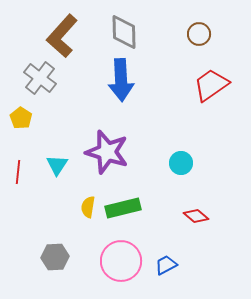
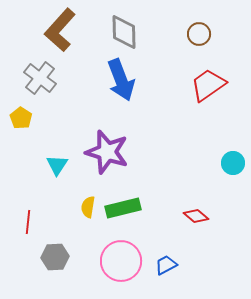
brown L-shape: moved 2 px left, 6 px up
blue arrow: rotated 18 degrees counterclockwise
red trapezoid: moved 3 px left
cyan circle: moved 52 px right
red line: moved 10 px right, 50 px down
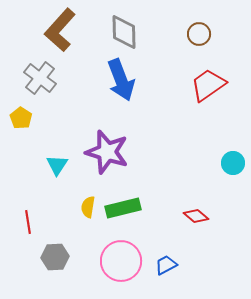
red line: rotated 15 degrees counterclockwise
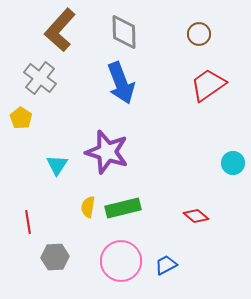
blue arrow: moved 3 px down
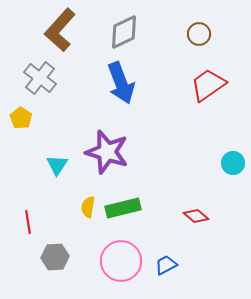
gray diamond: rotated 66 degrees clockwise
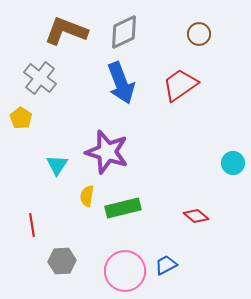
brown L-shape: moved 6 px right, 1 px down; rotated 69 degrees clockwise
red trapezoid: moved 28 px left
yellow semicircle: moved 1 px left, 11 px up
red line: moved 4 px right, 3 px down
gray hexagon: moved 7 px right, 4 px down
pink circle: moved 4 px right, 10 px down
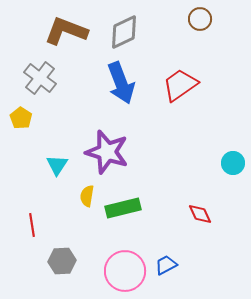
brown circle: moved 1 px right, 15 px up
red diamond: moved 4 px right, 2 px up; rotated 25 degrees clockwise
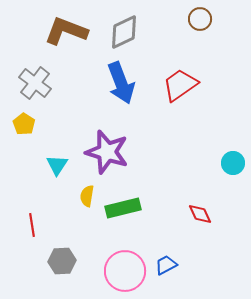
gray cross: moved 5 px left, 5 px down
yellow pentagon: moved 3 px right, 6 px down
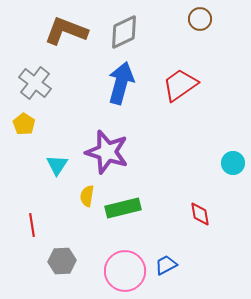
blue arrow: rotated 144 degrees counterclockwise
red diamond: rotated 15 degrees clockwise
